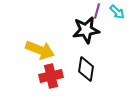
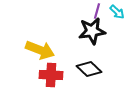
black star: moved 6 px right, 1 px down
black diamond: moved 3 px right; rotated 55 degrees counterclockwise
red cross: moved 1 px up; rotated 15 degrees clockwise
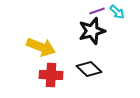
purple line: rotated 56 degrees clockwise
black star: rotated 8 degrees counterclockwise
yellow arrow: moved 1 px right, 3 px up
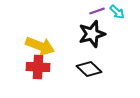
black star: moved 3 px down
yellow arrow: moved 1 px left, 1 px up
red cross: moved 13 px left, 8 px up
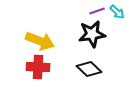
black star: rotated 8 degrees clockwise
yellow arrow: moved 5 px up
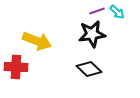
yellow arrow: moved 3 px left
red cross: moved 22 px left
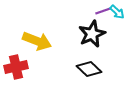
purple line: moved 6 px right
black star: rotated 16 degrees counterclockwise
red cross: rotated 15 degrees counterclockwise
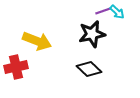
black star: rotated 12 degrees clockwise
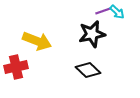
black diamond: moved 1 px left, 1 px down
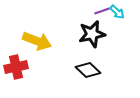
purple line: moved 1 px left
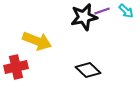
cyan arrow: moved 9 px right, 1 px up
black star: moved 8 px left, 17 px up
